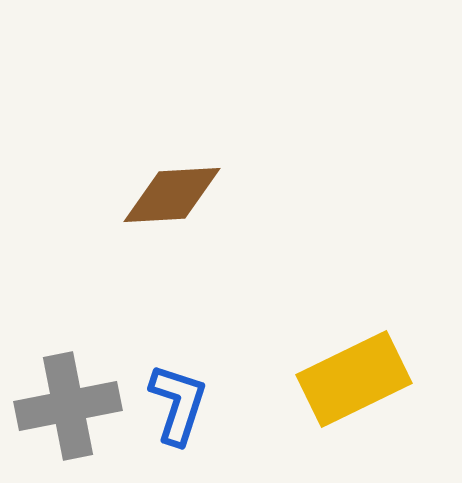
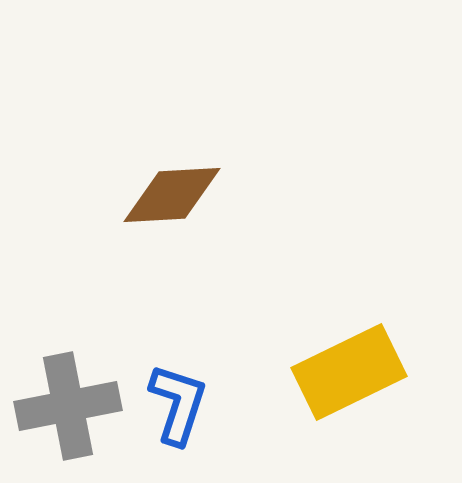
yellow rectangle: moved 5 px left, 7 px up
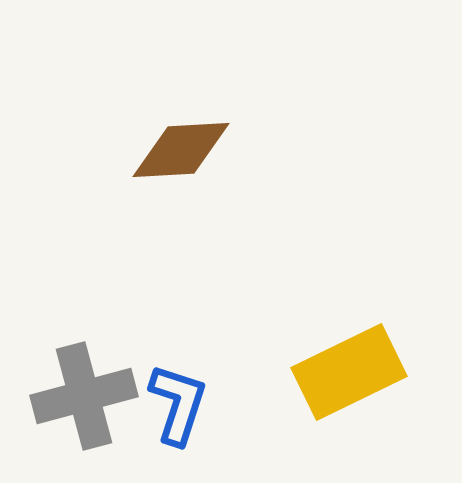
brown diamond: moved 9 px right, 45 px up
gray cross: moved 16 px right, 10 px up; rotated 4 degrees counterclockwise
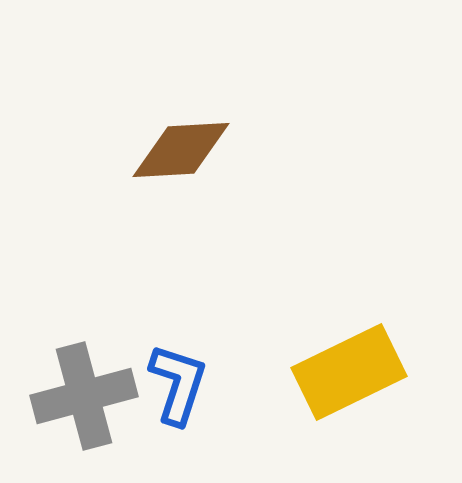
blue L-shape: moved 20 px up
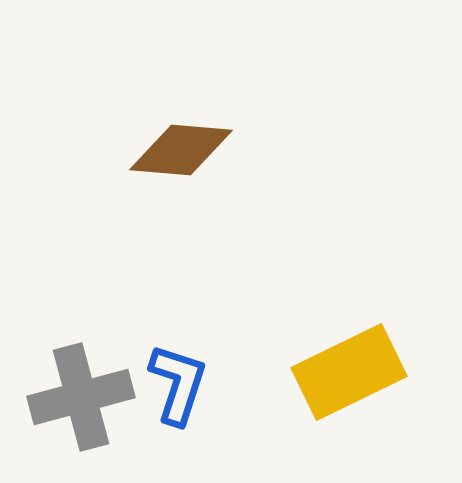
brown diamond: rotated 8 degrees clockwise
gray cross: moved 3 px left, 1 px down
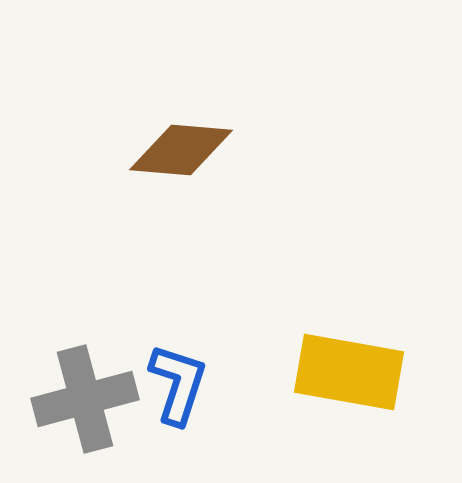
yellow rectangle: rotated 36 degrees clockwise
gray cross: moved 4 px right, 2 px down
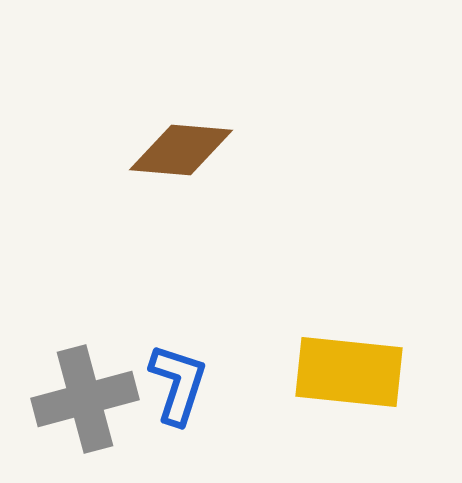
yellow rectangle: rotated 4 degrees counterclockwise
